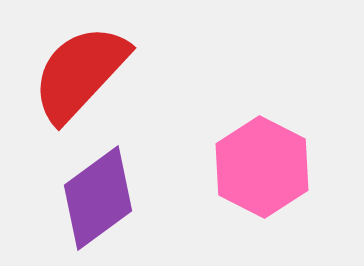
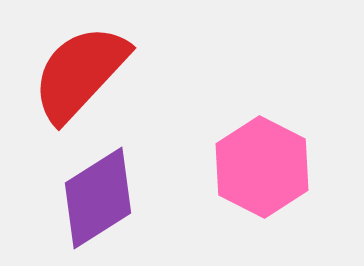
purple diamond: rotated 4 degrees clockwise
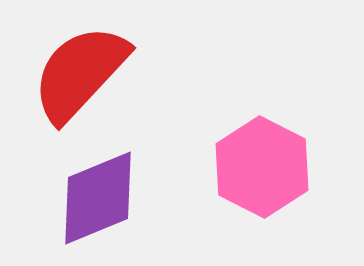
purple diamond: rotated 10 degrees clockwise
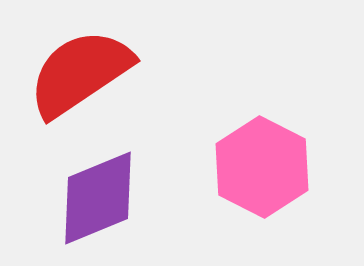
red semicircle: rotated 13 degrees clockwise
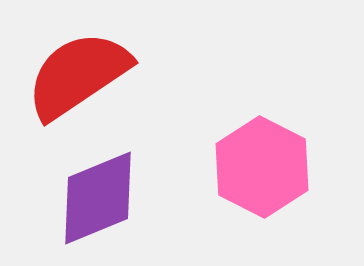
red semicircle: moved 2 px left, 2 px down
